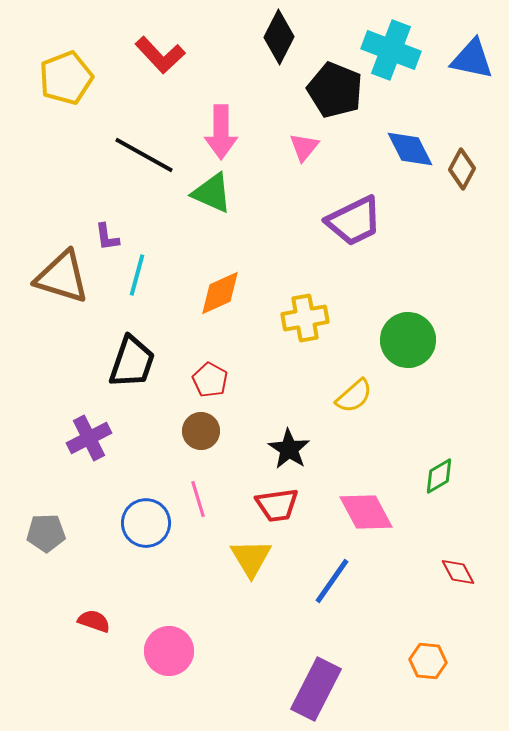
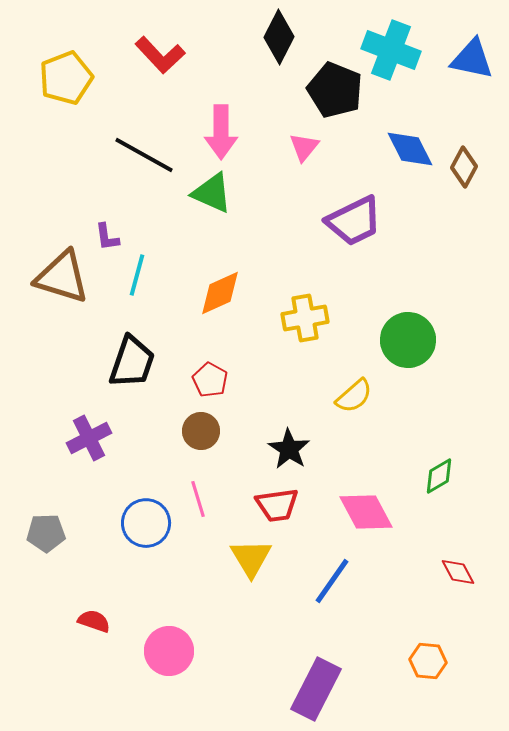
brown diamond: moved 2 px right, 2 px up
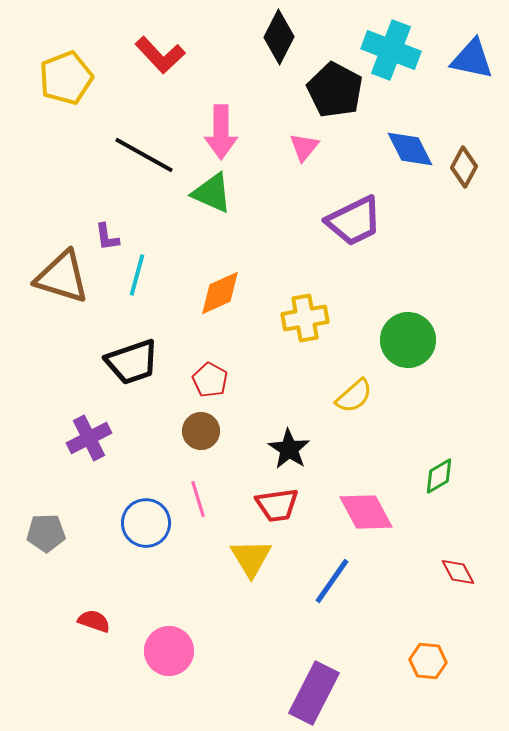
black pentagon: rotated 6 degrees clockwise
black trapezoid: rotated 52 degrees clockwise
purple rectangle: moved 2 px left, 4 px down
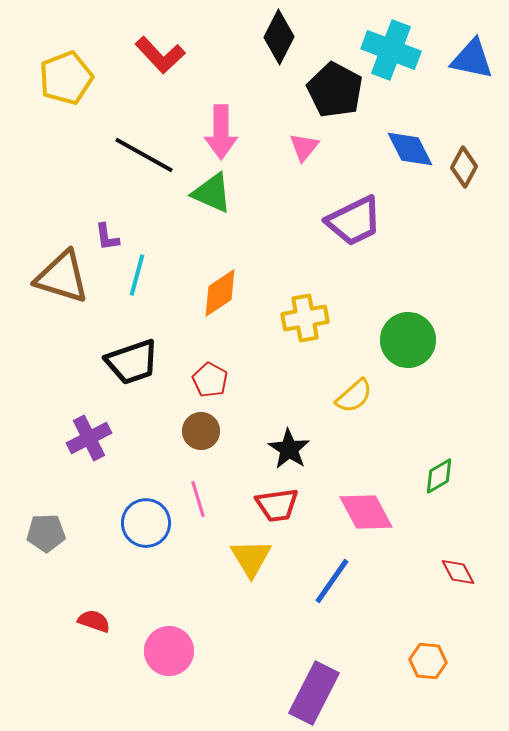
orange diamond: rotated 9 degrees counterclockwise
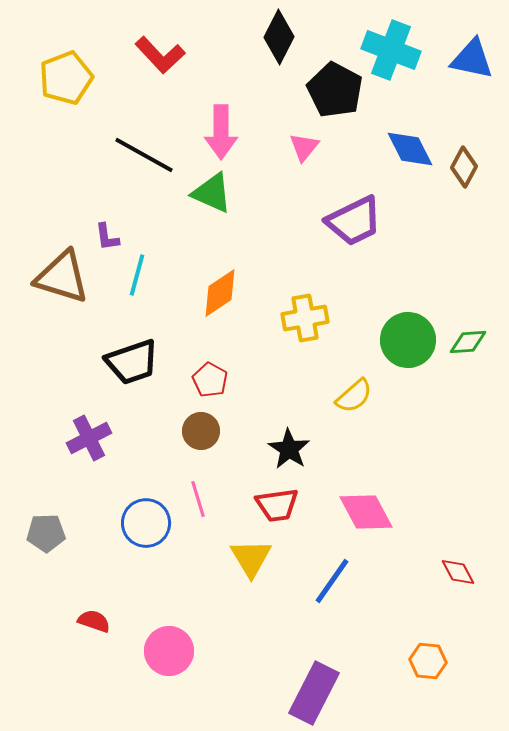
green diamond: moved 29 px right, 134 px up; rotated 27 degrees clockwise
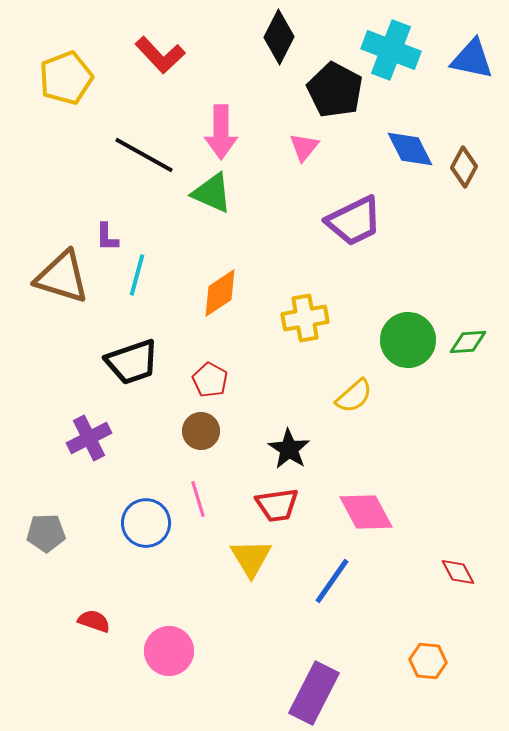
purple L-shape: rotated 8 degrees clockwise
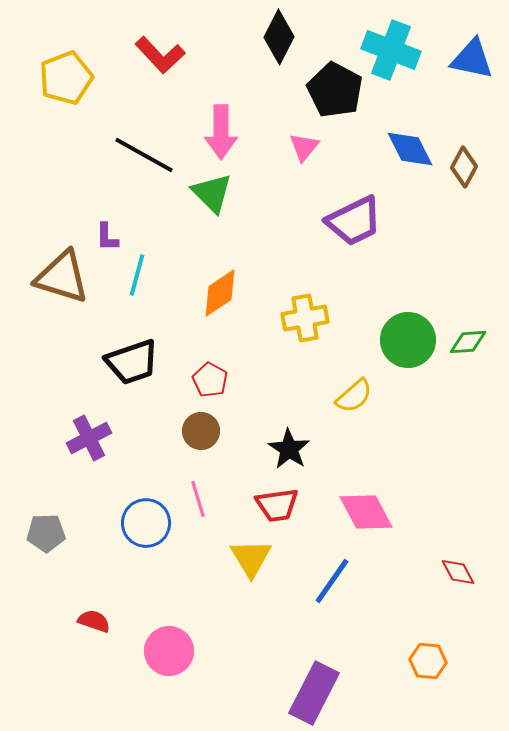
green triangle: rotated 21 degrees clockwise
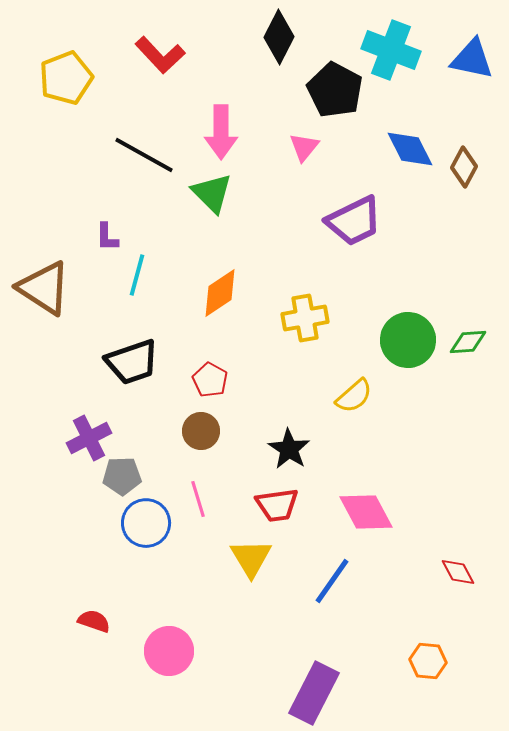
brown triangle: moved 18 px left, 11 px down; rotated 16 degrees clockwise
gray pentagon: moved 76 px right, 57 px up
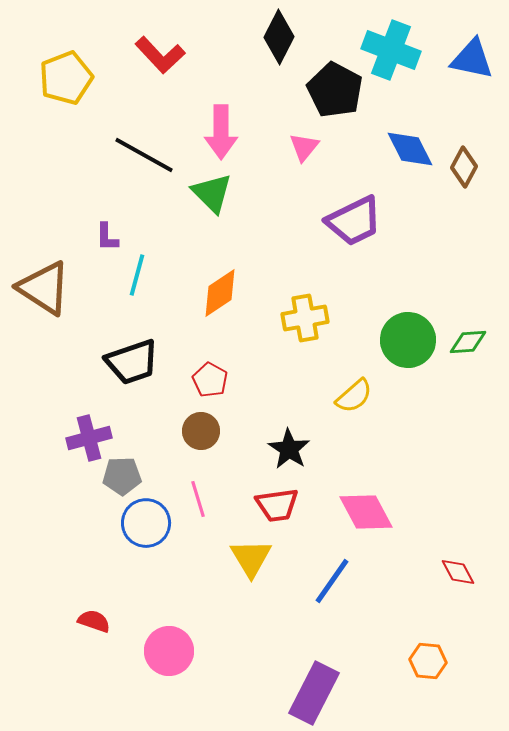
purple cross: rotated 12 degrees clockwise
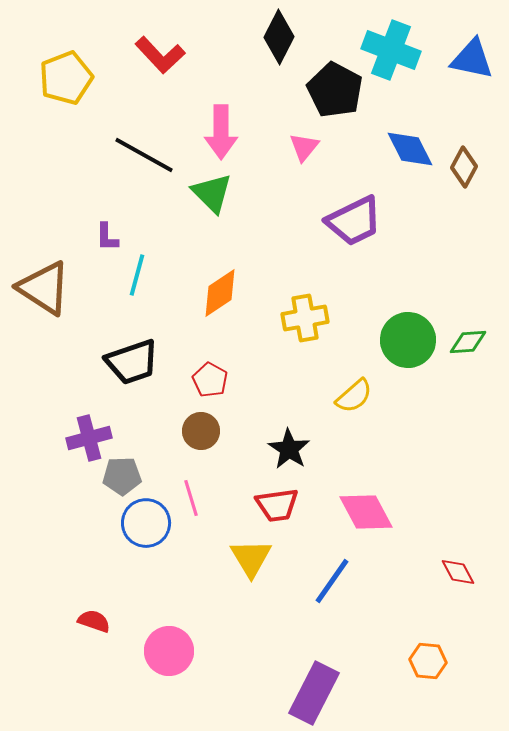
pink line: moved 7 px left, 1 px up
